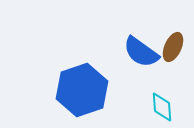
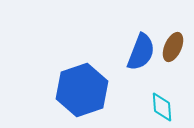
blue semicircle: rotated 105 degrees counterclockwise
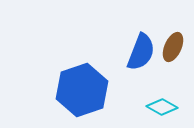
cyan diamond: rotated 56 degrees counterclockwise
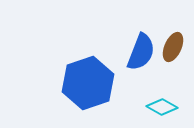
blue hexagon: moved 6 px right, 7 px up
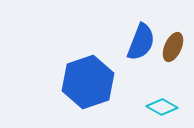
blue semicircle: moved 10 px up
blue hexagon: moved 1 px up
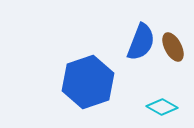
brown ellipse: rotated 52 degrees counterclockwise
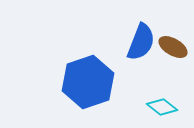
brown ellipse: rotated 32 degrees counterclockwise
cyan diamond: rotated 8 degrees clockwise
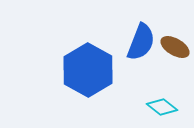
brown ellipse: moved 2 px right
blue hexagon: moved 12 px up; rotated 12 degrees counterclockwise
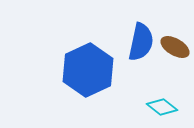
blue semicircle: rotated 9 degrees counterclockwise
blue hexagon: rotated 6 degrees clockwise
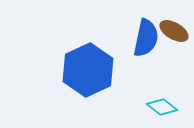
blue semicircle: moved 5 px right, 4 px up
brown ellipse: moved 1 px left, 16 px up
